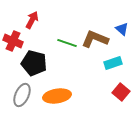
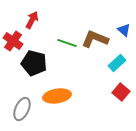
blue triangle: moved 2 px right, 1 px down
red cross: rotated 12 degrees clockwise
cyan rectangle: moved 4 px right; rotated 24 degrees counterclockwise
gray ellipse: moved 14 px down
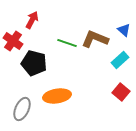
cyan rectangle: moved 3 px right, 3 px up
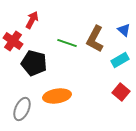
brown L-shape: rotated 84 degrees counterclockwise
cyan rectangle: rotated 12 degrees clockwise
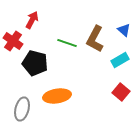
black pentagon: moved 1 px right
gray ellipse: rotated 10 degrees counterclockwise
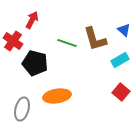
brown L-shape: rotated 44 degrees counterclockwise
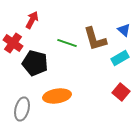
red cross: moved 2 px down
cyan rectangle: moved 2 px up
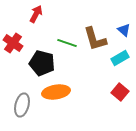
red arrow: moved 4 px right, 6 px up
black pentagon: moved 7 px right
red square: moved 1 px left
orange ellipse: moved 1 px left, 4 px up
gray ellipse: moved 4 px up
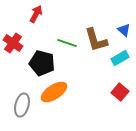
brown L-shape: moved 1 px right, 1 px down
orange ellipse: moved 2 px left; rotated 24 degrees counterclockwise
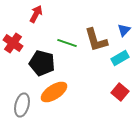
blue triangle: rotated 32 degrees clockwise
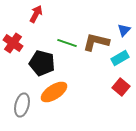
brown L-shape: moved 2 px down; rotated 120 degrees clockwise
red square: moved 1 px right, 5 px up
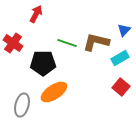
black pentagon: moved 1 px right; rotated 15 degrees counterclockwise
